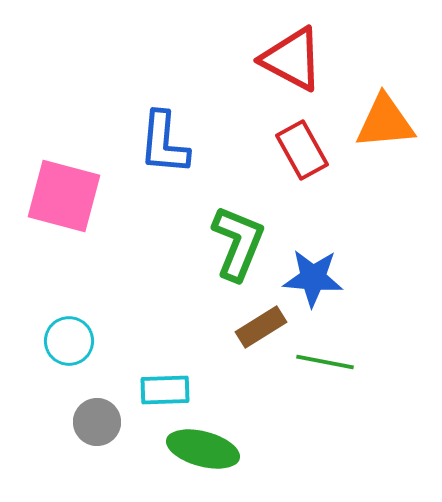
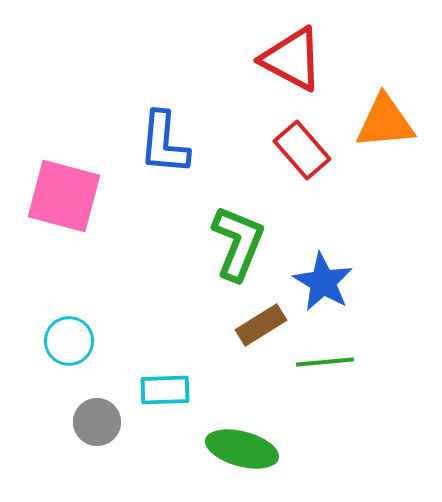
red rectangle: rotated 12 degrees counterclockwise
blue star: moved 10 px right, 4 px down; rotated 26 degrees clockwise
brown rectangle: moved 2 px up
green line: rotated 16 degrees counterclockwise
green ellipse: moved 39 px right
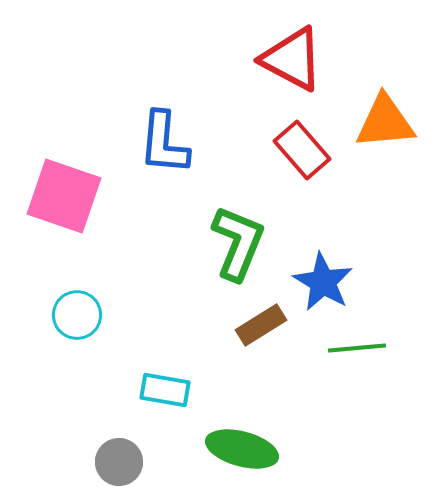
pink square: rotated 4 degrees clockwise
cyan circle: moved 8 px right, 26 px up
green line: moved 32 px right, 14 px up
cyan rectangle: rotated 12 degrees clockwise
gray circle: moved 22 px right, 40 px down
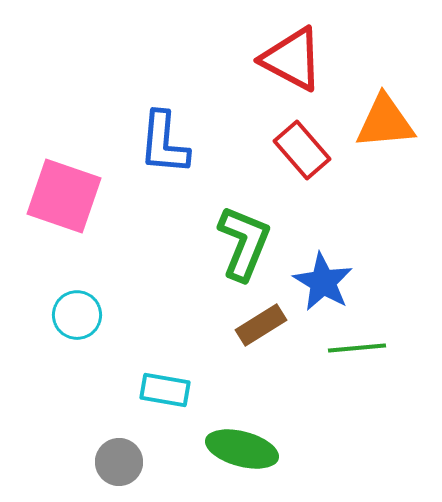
green L-shape: moved 6 px right
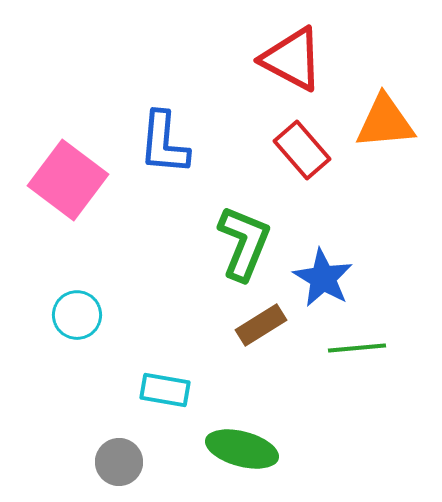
pink square: moved 4 px right, 16 px up; rotated 18 degrees clockwise
blue star: moved 4 px up
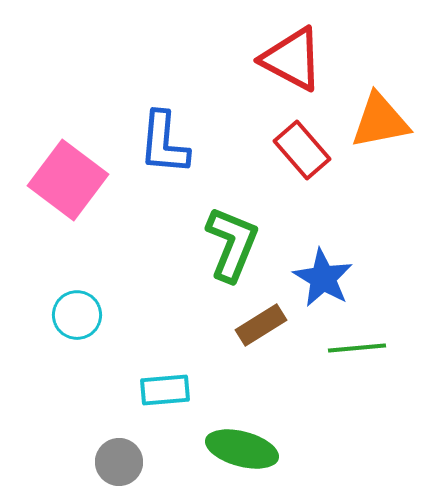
orange triangle: moved 5 px left, 1 px up; rotated 6 degrees counterclockwise
green L-shape: moved 12 px left, 1 px down
cyan rectangle: rotated 15 degrees counterclockwise
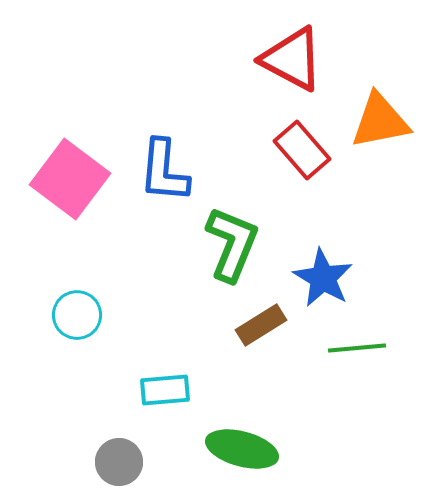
blue L-shape: moved 28 px down
pink square: moved 2 px right, 1 px up
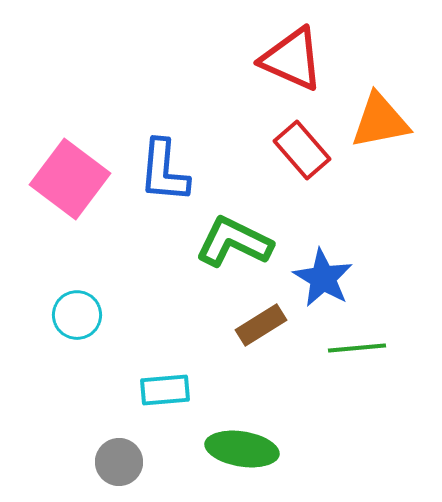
red triangle: rotated 4 degrees counterclockwise
green L-shape: moved 2 px right, 2 px up; rotated 86 degrees counterclockwise
green ellipse: rotated 6 degrees counterclockwise
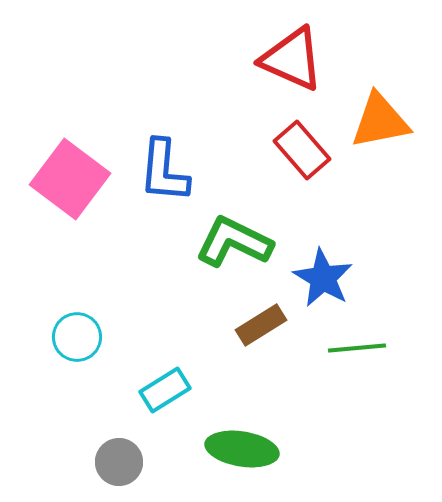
cyan circle: moved 22 px down
cyan rectangle: rotated 27 degrees counterclockwise
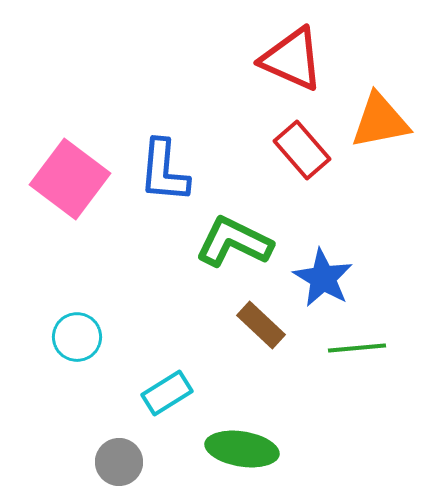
brown rectangle: rotated 75 degrees clockwise
cyan rectangle: moved 2 px right, 3 px down
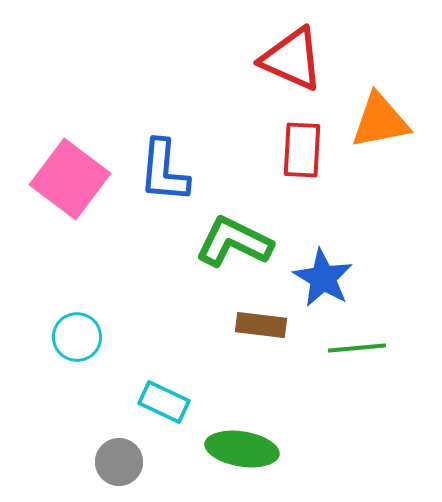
red rectangle: rotated 44 degrees clockwise
brown rectangle: rotated 36 degrees counterclockwise
cyan rectangle: moved 3 px left, 9 px down; rotated 57 degrees clockwise
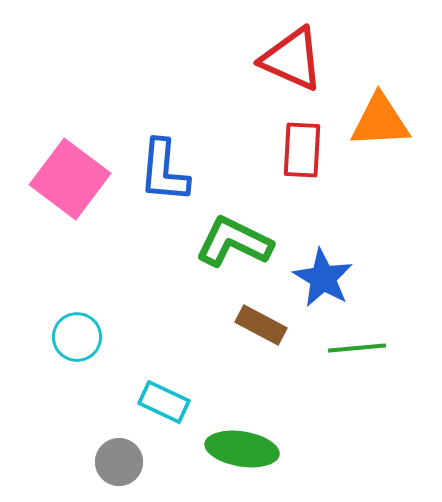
orange triangle: rotated 8 degrees clockwise
brown rectangle: rotated 21 degrees clockwise
